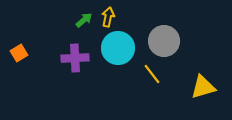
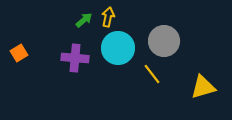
purple cross: rotated 8 degrees clockwise
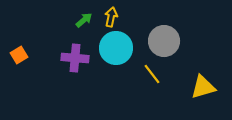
yellow arrow: moved 3 px right
cyan circle: moved 2 px left
orange square: moved 2 px down
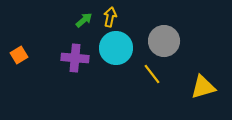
yellow arrow: moved 1 px left
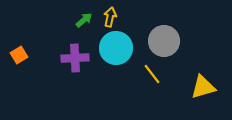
purple cross: rotated 8 degrees counterclockwise
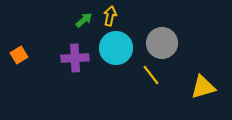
yellow arrow: moved 1 px up
gray circle: moved 2 px left, 2 px down
yellow line: moved 1 px left, 1 px down
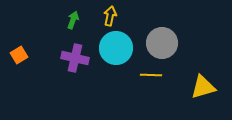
green arrow: moved 11 px left; rotated 30 degrees counterclockwise
purple cross: rotated 16 degrees clockwise
yellow line: rotated 50 degrees counterclockwise
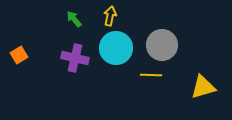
green arrow: moved 1 px right, 1 px up; rotated 60 degrees counterclockwise
gray circle: moved 2 px down
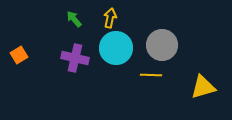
yellow arrow: moved 2 px down
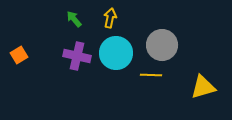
cyan circle: moved 5 px down
purple cross: moved 2 px right, 2 px up
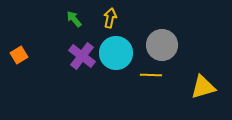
purple cross: moved 5 px right; rotated 24 degrees clockwise
